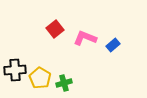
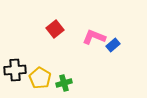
pink L-shape: moved 9 px right, 1 px up
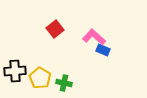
pink L-shape: rotated 20 degrees clockwise
blue rectangle: moved 10 px left, 5 px down; rotated 64 degrees clockwise
black cross: moved 1 px down
green cross: rotated 28 degrees clockwise
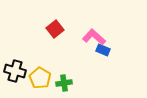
black cross: rotated 20 degrees clockwise
green cross: rotated 21 degrees counterclockwise
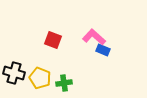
red square: moved 2 px left, 11 px down; rotated 30 degrees counterclockwise
black cross: moved 1 px left, 2 px down
yellow pentagon: rotated 10 degrees counterclockwise
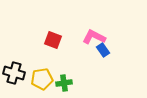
pink L-shape: rotated 15 degrees counterclockwise
blue rectangle: rotated 32 degrees clockwise
yellow pentagon: moved 2 px right, 1 px down; rotated 30 degrees counterclockwise
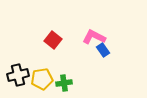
red square: rotated 18 degrees clockwise
black cross: moved 4 px right, 2 px down; rotated 30 degrees counterclockwise
